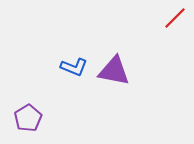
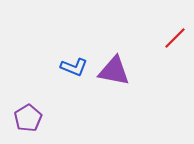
red line: moved 20 px down
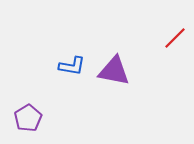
blue L-shape: moved 2 px left, 1 px up; rotated 12 degrees counterclockwise
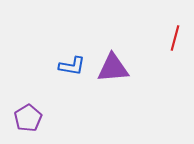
red line: rotated 30 degrees counterclockwise
purple triangle: moved 1 px left, 3 px up; rotated 16 degrees counterclockwise
